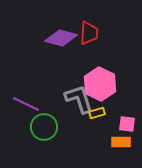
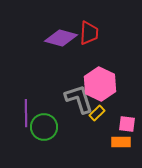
purple line: moved 9 px down; rotated 64 degrees clockwise
yellow rectangle: rotated 28 degrees counterclockwise
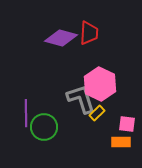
gray L-shape: moved 2 px right
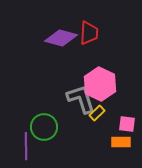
purple line: moved 33 px down
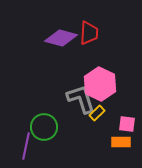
purple line: rotated 12 degrees clockwise
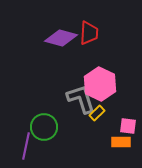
pink square: moved 1 px right, 2 px down
